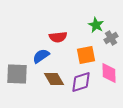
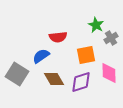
gray square: rotated 30 degrees clockwise
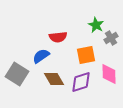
pink diamond: moved 1 px down
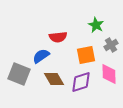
gray cross: moved 7 px down
gray square: moved 2 px right; rotated 10 degrees counterclockwise
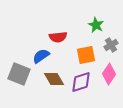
pink diamond: rotated 35 degrees clockwise
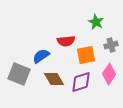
green star: moved 3 px up
red semicircle: moved 8 px right, 4 px down
gray cross: rotated 16 degrees clockwise
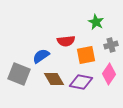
purple diamond: rotated 30 degrees clockwise
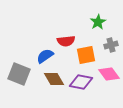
green star: moved 2 px right; rotated 14 degrees clockwise
blue semicircle: moved 4 px right
pink diamond: rotated 70 degrees counterclockwise
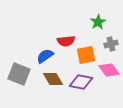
gray cross: moved 1 px up
pink diamond: moved 4 px up
brown diamond: moved 1 px left
